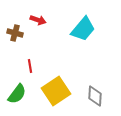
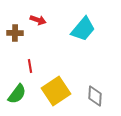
brown cross: rotated 14 degrees counterclockwise
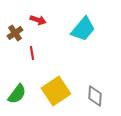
brown cross: rotated 35 degrees counterclockwise
red line: moved 2 px right, 13 px up
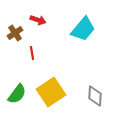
yellow square: moved 5 px left, 1 px down
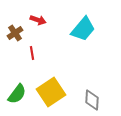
gray diamond: moved 3 px left, 4 px down
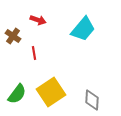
brown cross: moved 2 px left, 3 px down; rotated 21 degrees counterclockwise
red line: moved 2 px right
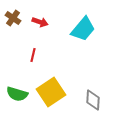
red arrow: moved 2 px right, 2 px down
brown cross: moved 18 px up
red line: moved 1 px left, 2 px down; rotated 24 degrees clockwise
green semicircle: rotated 70 degrees clockwise
gray diamond: moved 1 px right
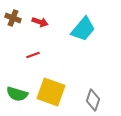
brown cross: rotated 14 degrees counterclockwise
red line: rotated 56 degrees clockwise
yellow square: rotated 36 degrees counterclockwise
gray diamond: rotated 15 degrees clockwise
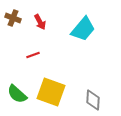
red arrow: rotated 42 degrees clockwise
green semicircle: rotated 25 degrees clockwise
gray diamond: rotated 15 degrees counterclockwise
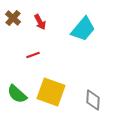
brown cross: rotated 21 degrees clockwise
